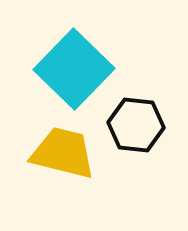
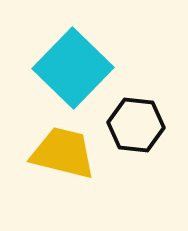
cyan square: moved 1 px left, 1 px up
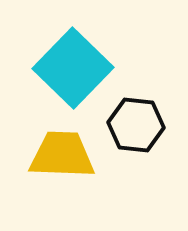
yellow trapezoid: moved 1 px left, 2 px down; rotated 12 degrees counterclockwise
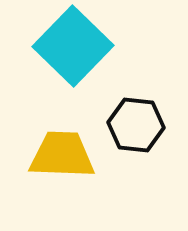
cyan square: moved 22 px up
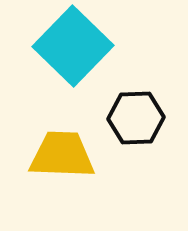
black hexagon: moved 7 px up; rotated 8 degrees counterclockwise
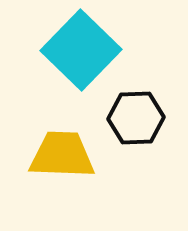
cyan square: moved 8 px right, 4 px down
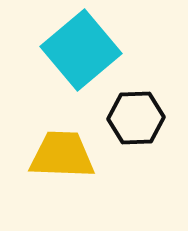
cyan square: rotated 6 degrees clockwise
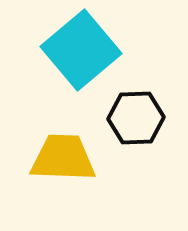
yellow trapezoid: moved 1 px right, 3 px down
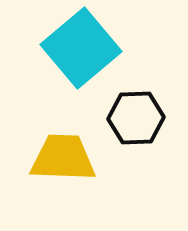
cyan square: moved 2 px up
